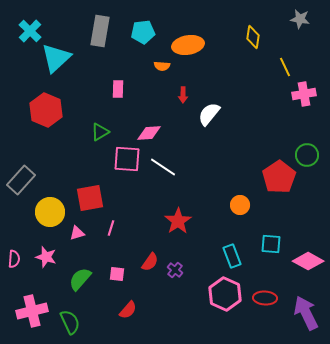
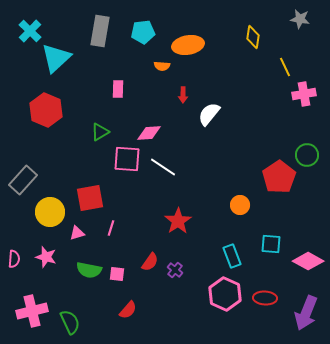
gray rectangle at (21, 180): moved 2 px right
green semicircle at (80, 279): moved 9 px right, 9 px up; rotated 120 degrees counterclockwise
purple arrow at (306, 313): rotated 132 degrees counterclockwise
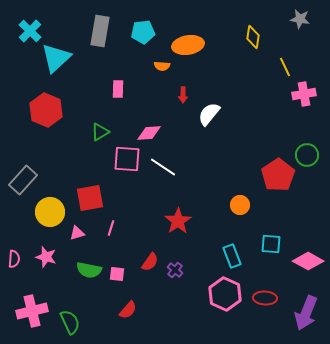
red pentagon at (279, 177): moved 1 px left, 2 px up
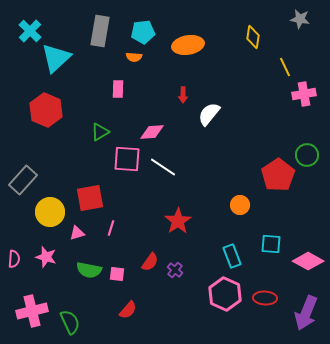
orange semicircle at (162, 66): moved 28 px left, 9 px up
pink diamond at (149, 133): moved 3 px right, 1 px up
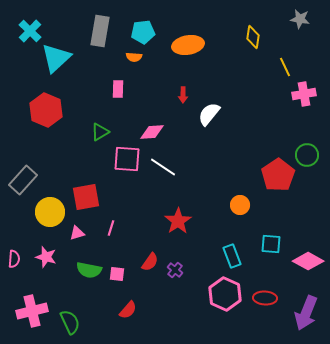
red square at (90, 198): moved 4 px left, 1 px up
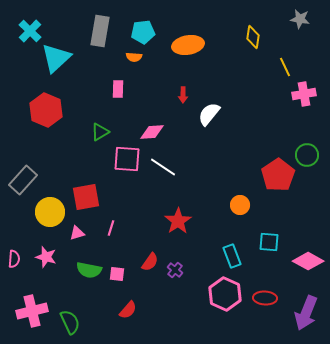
cyan square at (271, 244): moved 2 px left, 2 px up
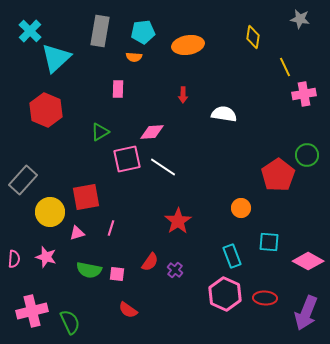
white semicircle at (209, 114): moved 15 px right; rotated 60 degrees clockwise
pink square at (127, 159): rotated 16 degrees counterclockwise
orange circle at (240, 205): moved 1 px right, 3 px down
red semicircle at (128, 310): rotated 84 degrees clockwise
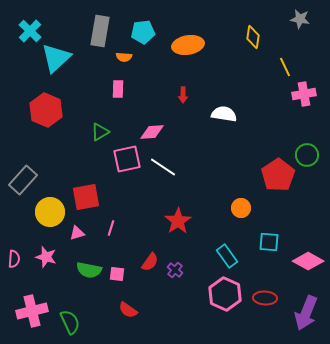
orange semicircle at (134, 57): moved 10 px left
cyan rectangle at (232, 256): moved 5 px left; rotated 15 degrees counterclockwise
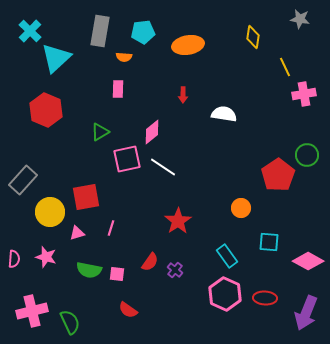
pink diamond at (152, 132): rotated 35 degrees counterclockwise
